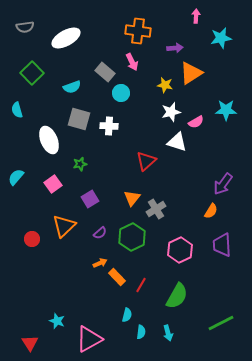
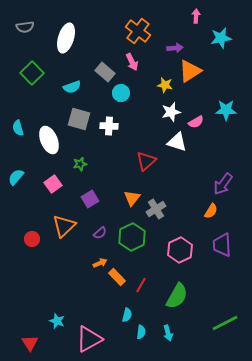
orange cross at (138, 31): rotated 30 degrees clockwise
white ellipse at (66, 38): rotated 44 degrees counterclockwise
orange triangle at (191, 73): moved 1 px left, 2 px up
cyan semicircle at (17, 110): moved 1 px right, 18 px down
green line at (221, 323): moved 4 px right
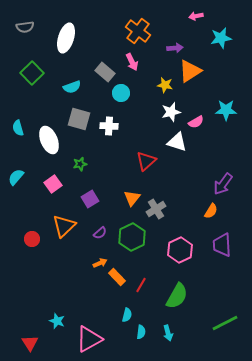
pink arrow at (196, 16): rotated 104 degrees counterclockwise
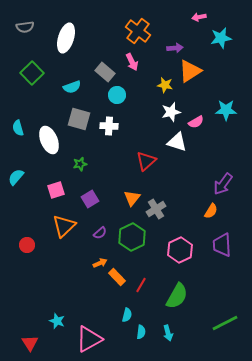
pink arrow at (196, 16): moved 3 px right, 1 px down
cyan circle at (121, 93): moved 4 px left, 2 px down
pink square at (53, 184): moved 3 px right, 6 px down; rotated 18 degrees clockwise
red circle at (32, 239): moved 5 px left, 6 px down
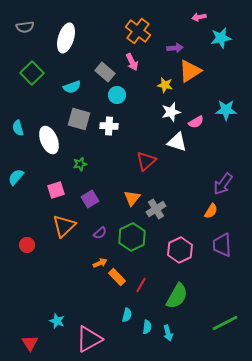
cyan semicircle at (141, 332): moved 6 px right, 5 px up
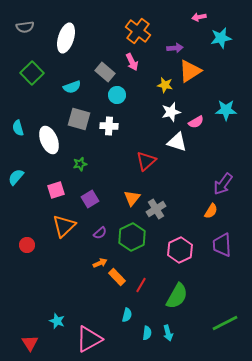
cyan semicircle at (147, 327): moved 6 px down
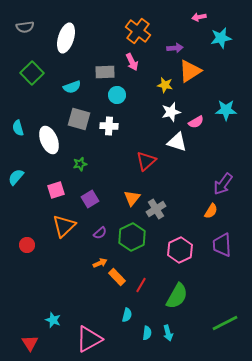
gray rectangle at (105, 72): rotated 42 degrees counterclockwise
cyan star at (57, 321): moved 4 px left, 1 px up
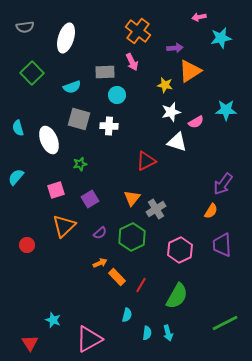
red triangle at (146, 161): rotated 15 degrees clockwise
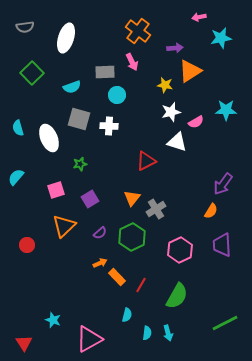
white ellipse at (49, 140): moved 2 px up
red triangle at (30, 343): moved 6 px left
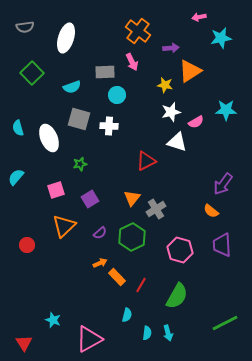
purple arrow at (175, 48): moved 4 px left
orange semicircle at (211, 211): rotated 98 degrees clockwise
pink hexagon at (180, 250): rotated 20 degrees counterclockwise
